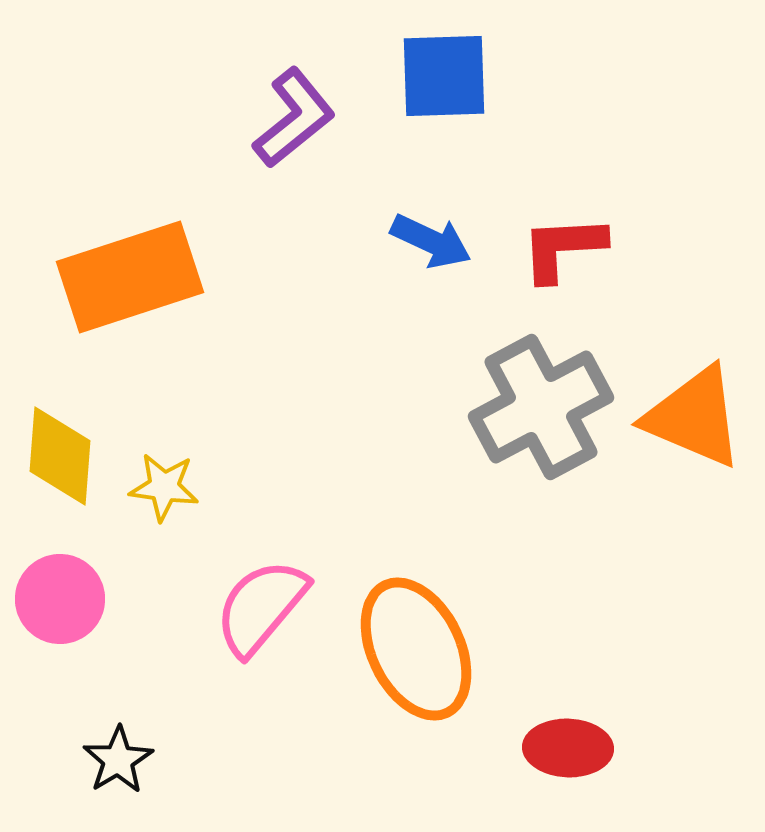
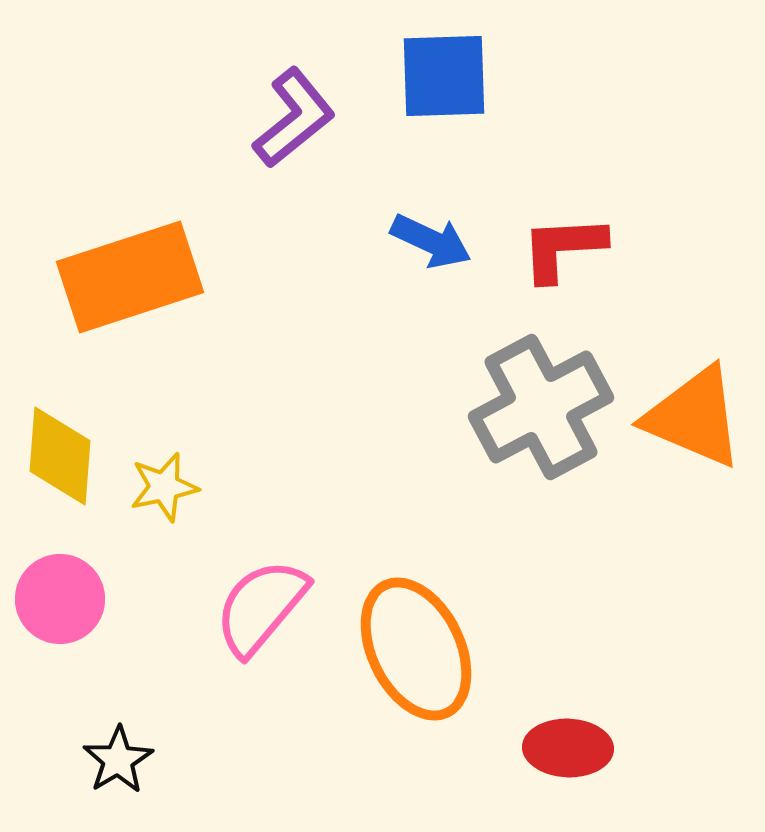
yellow star: rotated 20 degrees counterclockwise
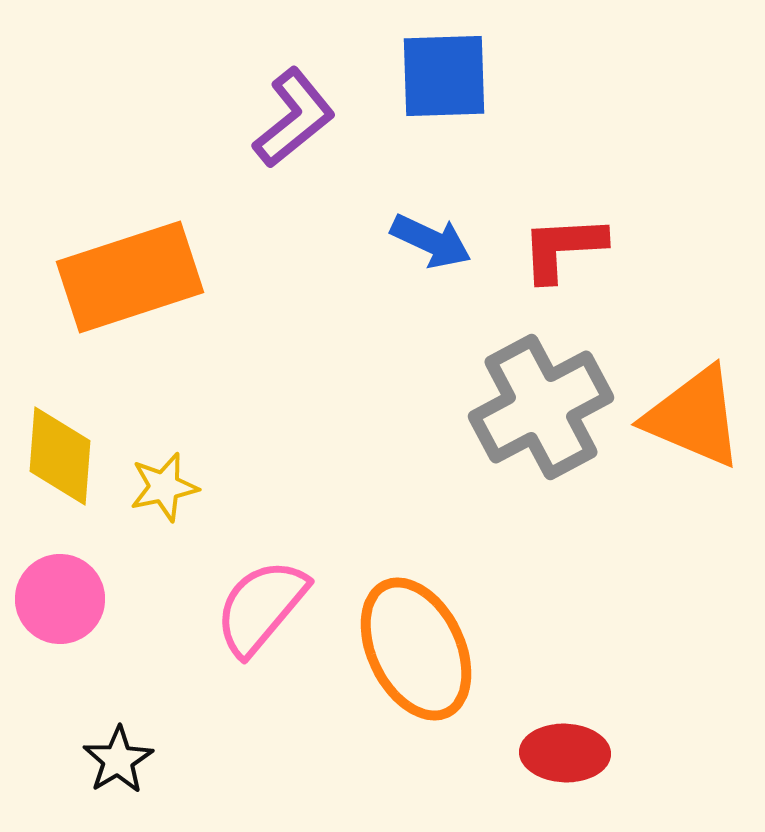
red ellipse: moved 3 px left, 5 px down
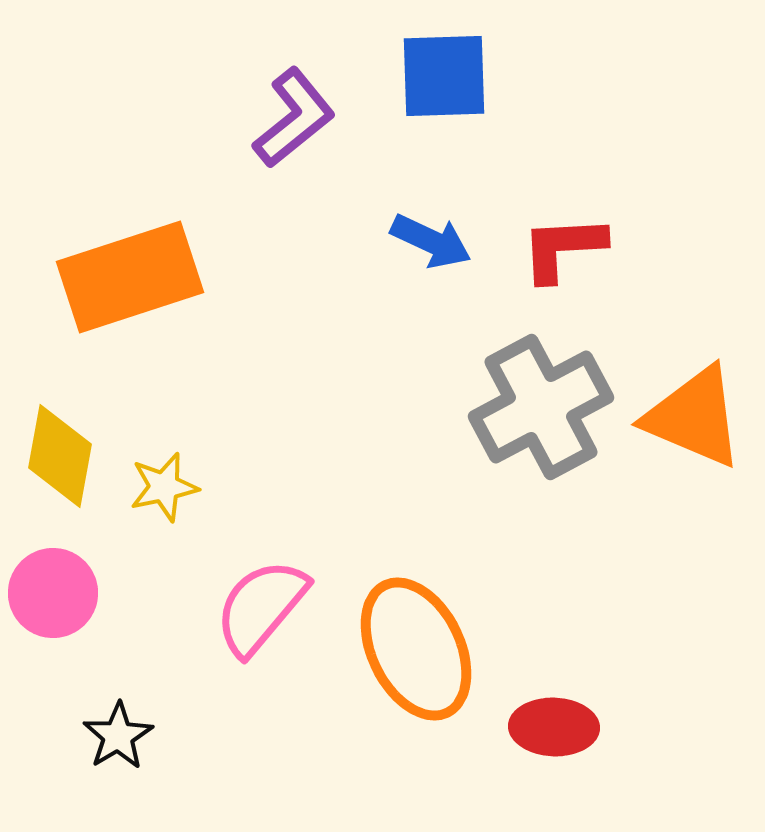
yellow diamond: rotated 6 degrees clockwise
pink circle: moved 7 px left, 6 px up
red ellipse: moved 11 px left, 26 px up
black star: moved 24 px up
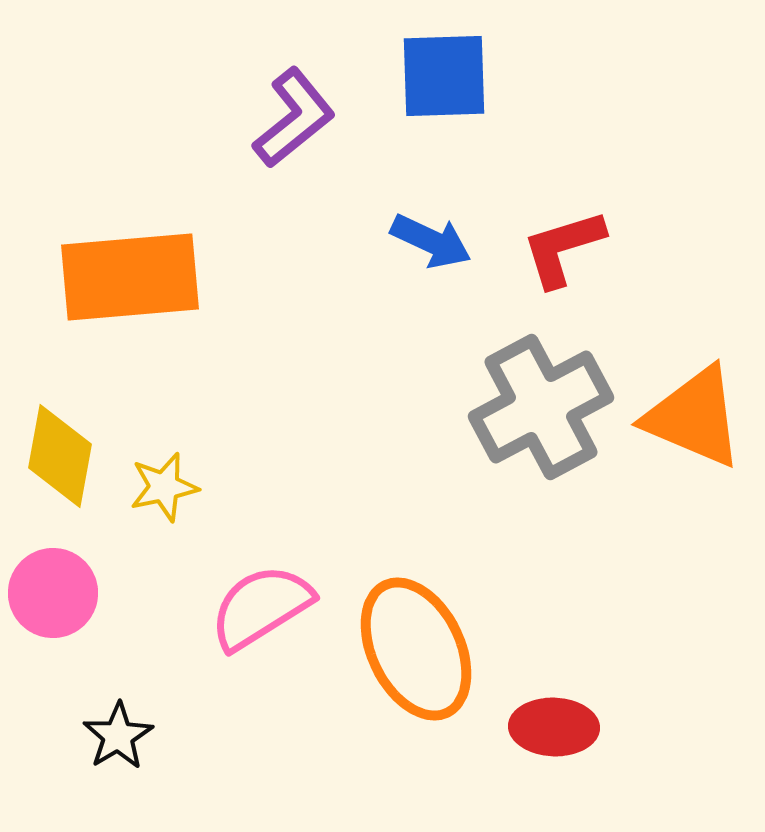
red L-shape: rotated 14 degrees counterclockwise
orange rectangle: rotated 13 degrees clockwise
pink semicircle: rotated 18 degrees clockwise
